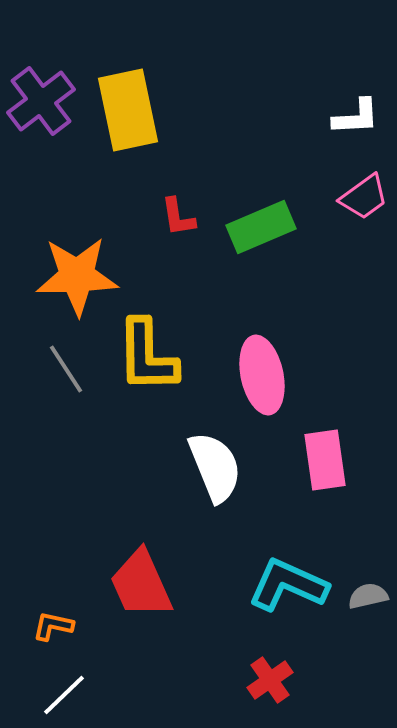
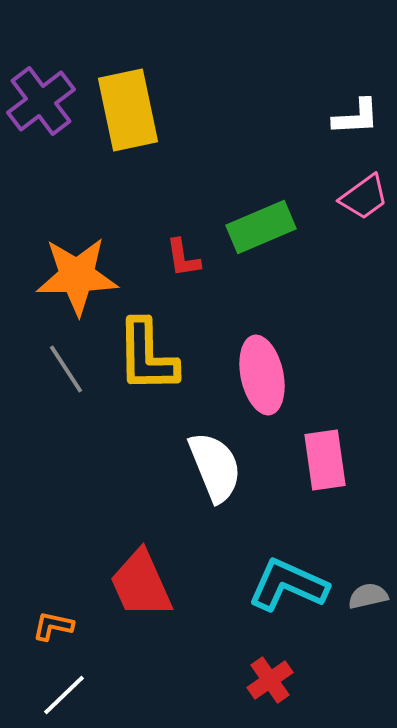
red L-shape: moved 5 px right, 41 px down
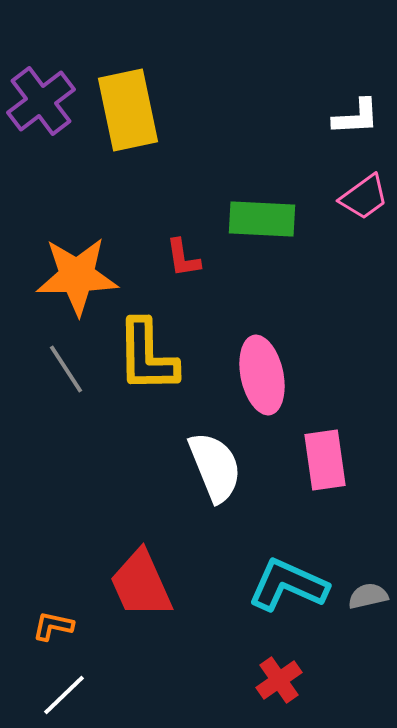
green rectangle: moved 1 px right, 8 px up; rotated 26 degrees clockwise
red cross: moved 9 px right
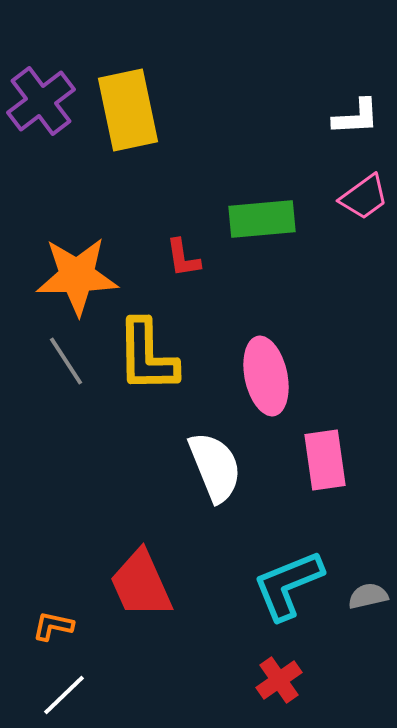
green rectangle: rotated 8 degrees counterclockwise
gray line: moved 8 px up
pink ellipse: moved 4 px right, 1 px down
cyan L-shape: rotated 46 degrees counterclockwise
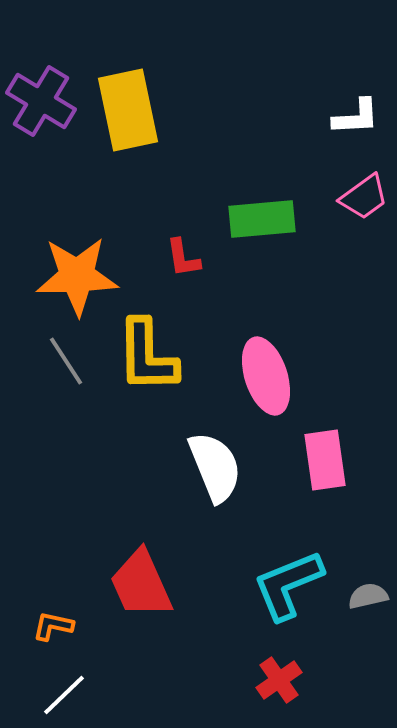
purple cross: rotated 22 degrees counterclockwise
pink ellipse: rotated 6 degrees counterclockwise
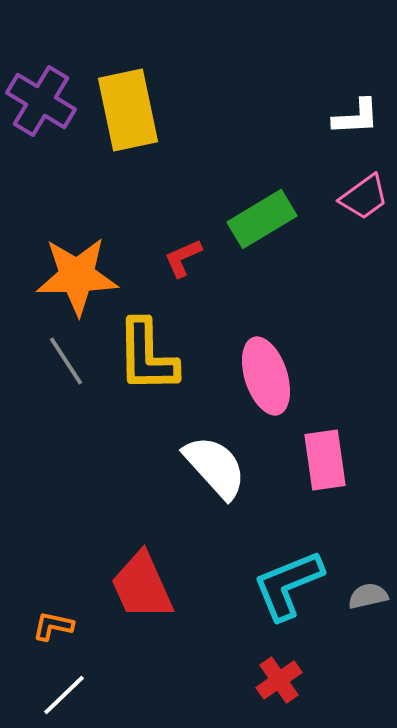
green rectangle: rotated 26 degrees counterclockwise
red L-shape: rotated 75 degrees clockwise
white semicircle: rotated 20 degrees counterclockwise
red trapezoid: moved 1 px right, 2 px down
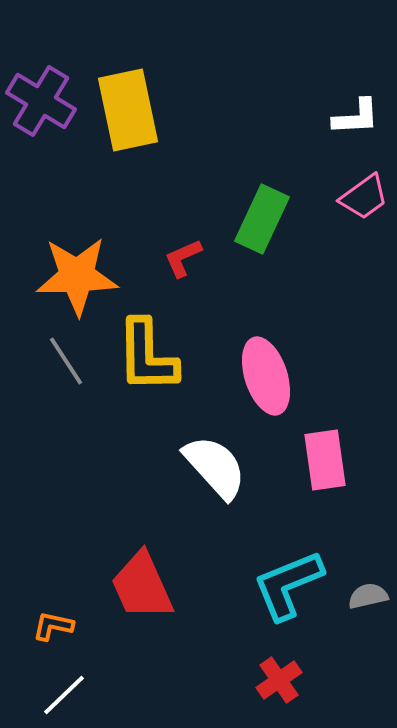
green rectangle: rotated 34 degrees counterclockwise
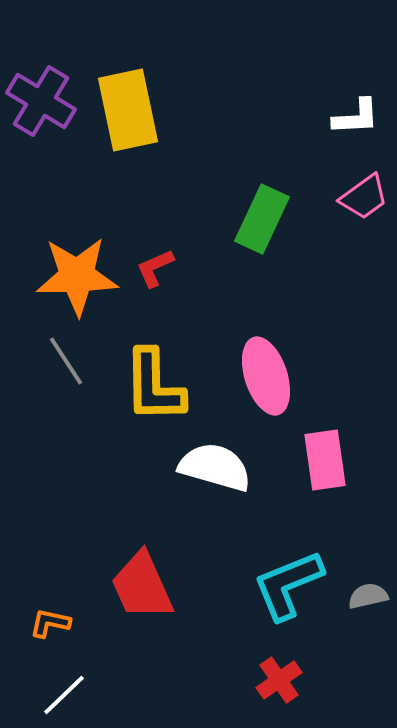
red L-shape: moved 28 px left, 10 px down
yellow L-shape: moved 7 px right, 30 px down
white semicircle: rotated 32 degrees counterclockwise
orange L-shape: moved 3 px left, 3 px up
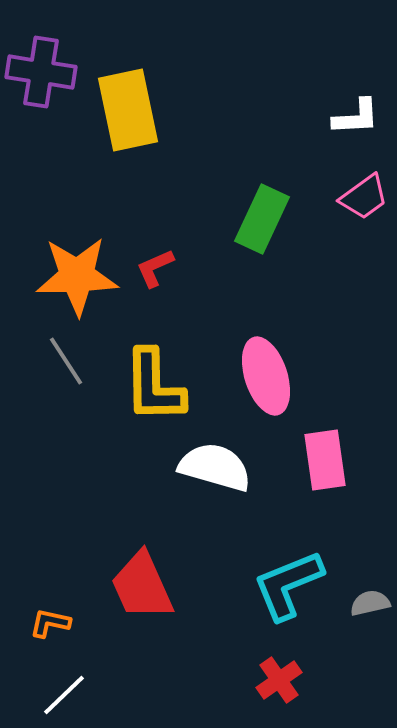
purple cross: moved 29 px up; rotated 22 degrees counterclockwise
gray semicircle: moved 2 px right, 7 px down
